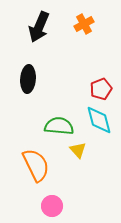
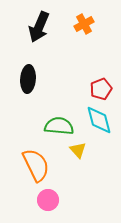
pink circle: moved 4 px left, 6 px up
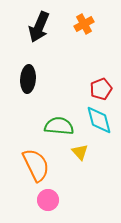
yellow triangle: moved 2 px right, 2 px down
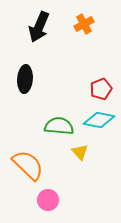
black ellipse: moved 3 px left
cyan diamond: rotated 64 degrees counterclockwise
orange semicircle: moved 8 px left; rotated 20 degrees counterclockwise
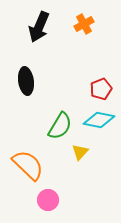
black ellipse: moved 1 px right, 2 px down; rotated 12 degrees counterclockwise
green semicircle: moved 1 px right; rotated 116 degrees clockwise
yellow triangle: rotated 24 degrees clockwise
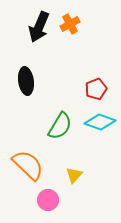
orange cross: moved 14 px left
red pentagon: moved 5 px left
cyan diamond: moved 1 px right, 2 px down; rotated 8 degrees clockwise
yellow triangle: moved 6 px left, 23 px down
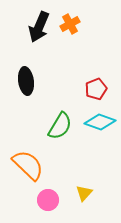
yellow triangle: moved 10 px right, 18 px down
